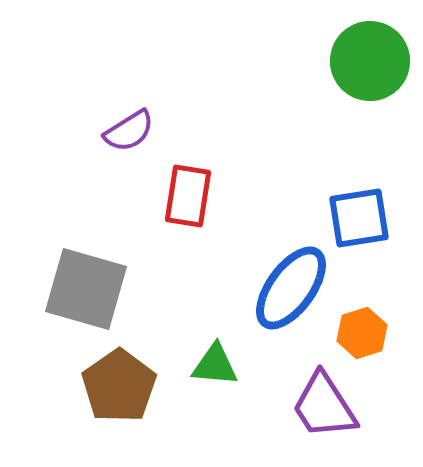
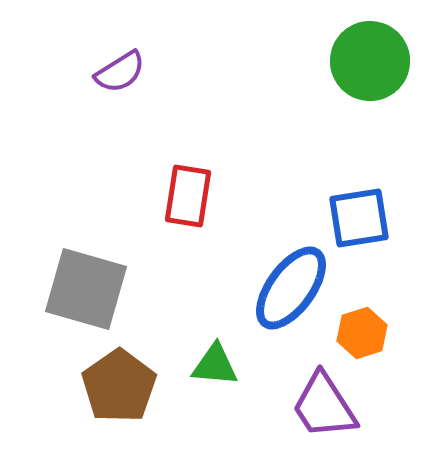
purple semicircle: moved 9 px left, 59 px up
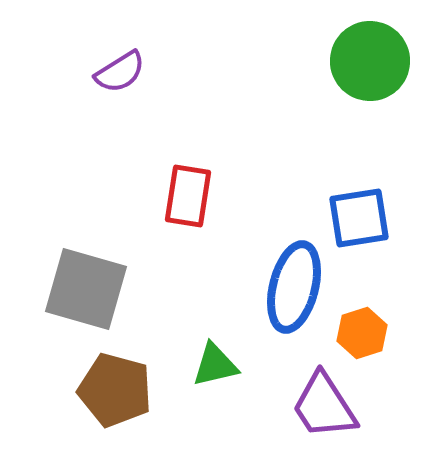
blue ellipse: moved 3 px right, 1 px up; rotated 22 degrees counterclockwise
green triangle: rotated 18 degrees counterclockwise
brown pentagon: moved 4 px left, 4 px down; rotated 22 degrees counterclockwise
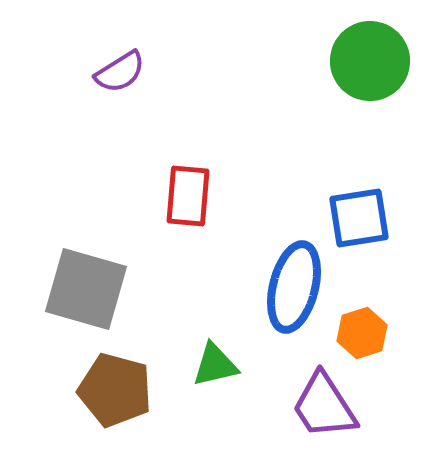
red rectangle: rotated 4 degrees counterclockwise
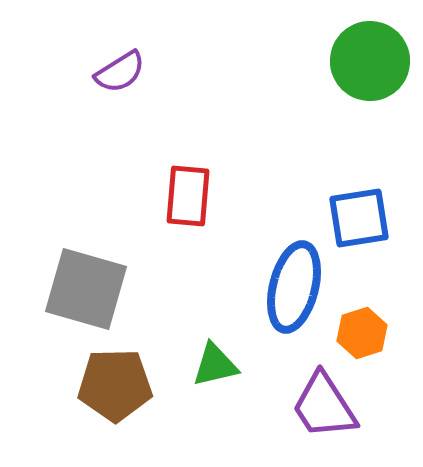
brown pentagon: moved 5 px up; rotated 16 degrees counterclockwise
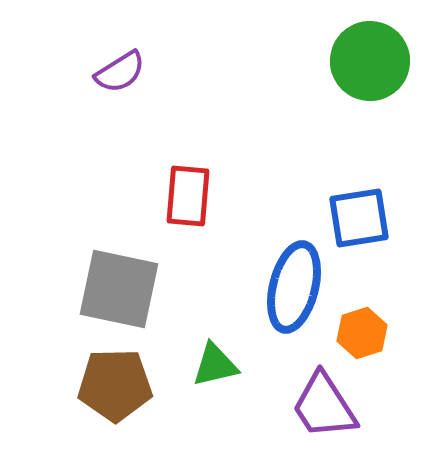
gray square: moved 33 px right; rotated 4 degrees counterclockwise
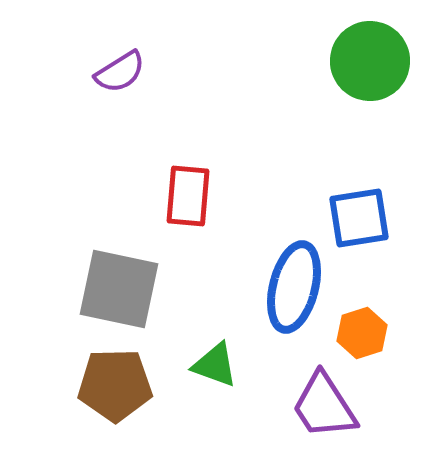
green triangle: rotated 33 degrees clockwise
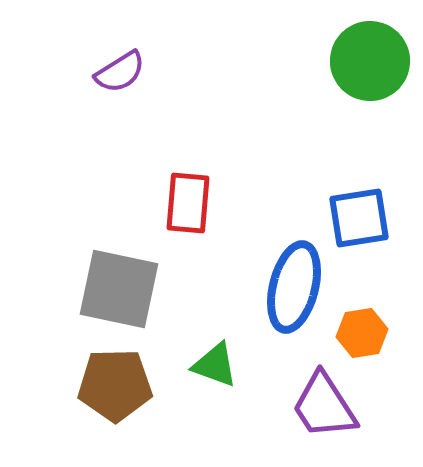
red rectangle: moved 7 px down
orange hexagon: rotated 9 degrees clockwise
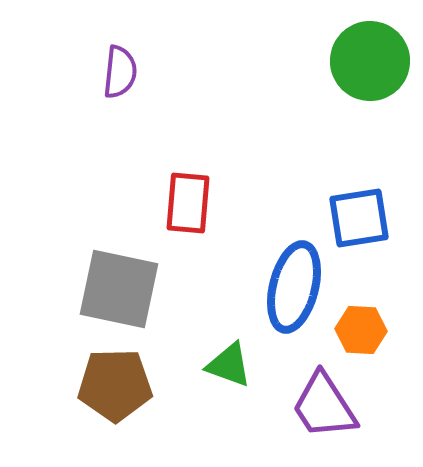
purple semicircle: rotated 52 degrees counterclockwise
orange hexagon: moved 1 px left, 3 px up; rotated 12 degrees clockwise
green triangle: moved 14 px right
